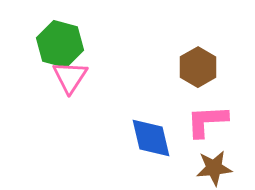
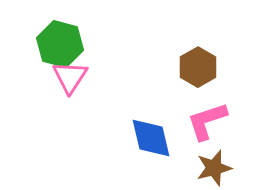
pink L-shape: rotated 15 degrees counterclockwise
brown star: rotated 9 degrees counterclockwise
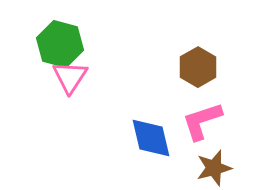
pink L-shape: moved 5 px left
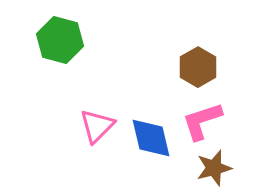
green hexagon: moved 4 px up
pink triangle: moved 27 px right, 49 px down; rotated 12 degrees clockwise
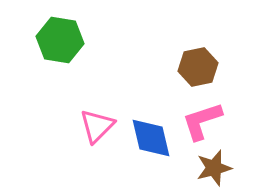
green hexagon: rotated 6 degrees counterclockwise
brown hexagon: rotated 18 degrees clockwise
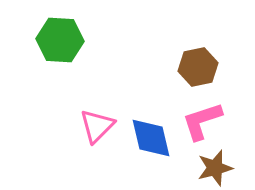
green hexagon: rotated 6 degrees counterclockwise
brown star: moved 1 px right
